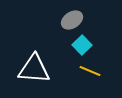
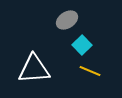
gray ellipse: moved 5 px left
white triangle: rotated 8 degrees counterclockwise
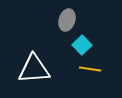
gray ellipse: rotated 40 degrees counterclockwise
yellow line: moved 2 px up; rotated 15 degrees counterclockwise
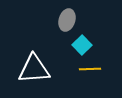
yellow line: rotated 10 degrees counterclockwise
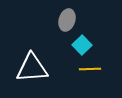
white triangle: moved 2 px left, 1 px up
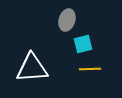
cyan square: moved 1 px right, 1 px up; rotated 30 degrees clockwise
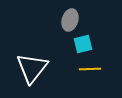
gray ellipse: moved 3 px right
white triangle: rotated 48 degrees counterclockwise
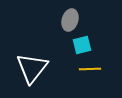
cyan square: moved 1 px left, 1 px down
